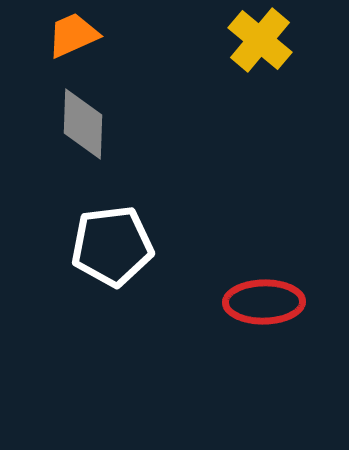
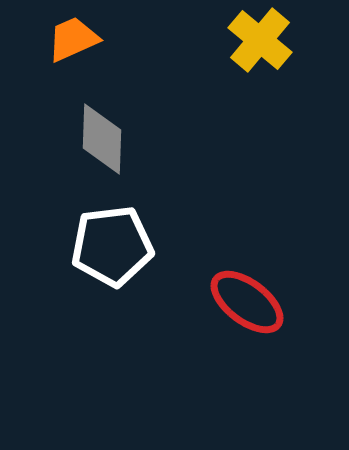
orange trapezoid: moved 4 px down
gray diamond: moved 19 px right, 15 px down
red ellipse: moved 17 px left; rotated 38 degrees clockwise
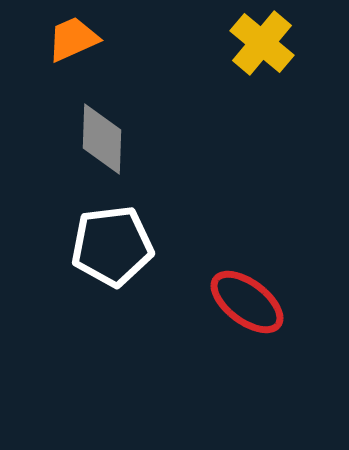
yellow cross: moved 2 px right, 3 px down
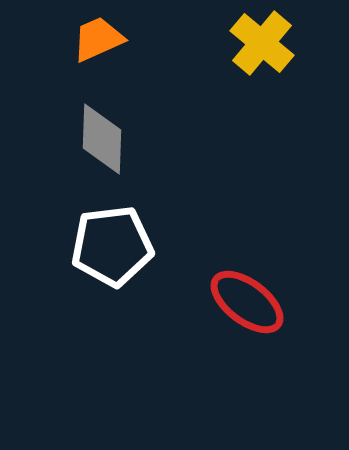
orange trapezoid: moved 25 px right
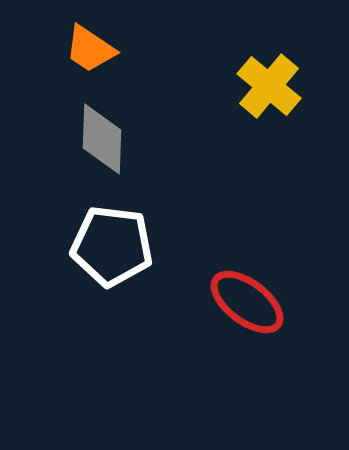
orange trapezoid: moved 8 px left, 10 px down; rotated 122 degrees counterclockwise
yellow cross: moved 7 px right, 43 px down
white pentagon: rotated 14 degrees clockwise
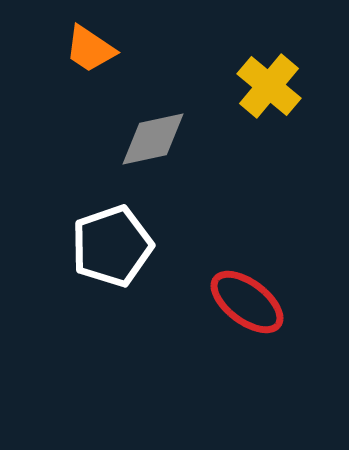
gray diamond: moved 51 px right; rotated 76 degrees clockwise
white pentagon: rotated 26 degrees counterclockwise
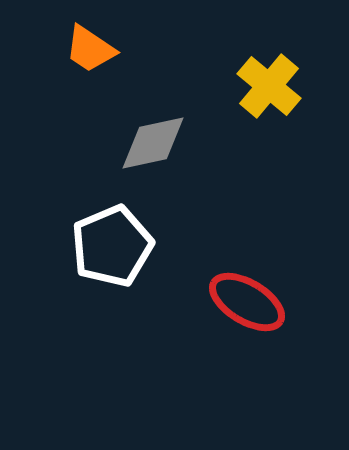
gray diamond: moved 4 px down
white pentagon: rotated 4 degrees counterclockwise
red ellipse: rotated 6 degrees counterclockwise
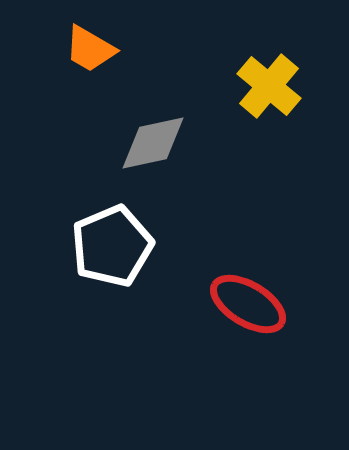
orange trapezoid: rotated 4 degrees counterclockwise
red ellipse: moved 1 px right, 2 px down
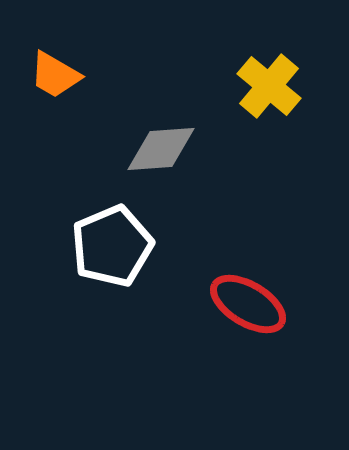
orange trapezoid: moved 35 px left, 26 px down
gray diamond: moved 8 px right, 6 px down; rotated 8 degrees clockwise
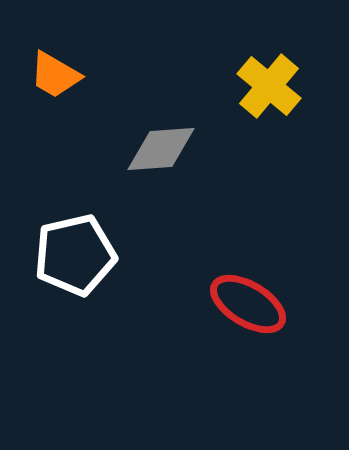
white pentagon: moved 37 px left, 9 px down; rotated 10 degrees clockwise
